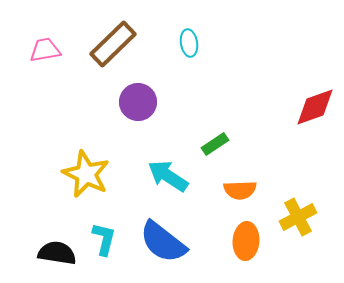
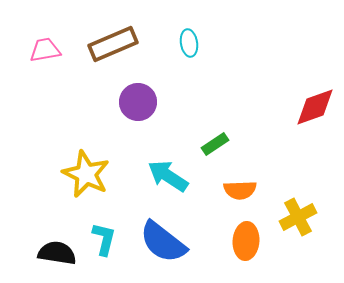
brown rectangle: rotated 21 degrees clockwise
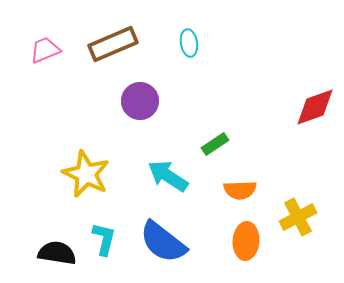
pink trapezoid: rotated 12 degrees counterclockwise
purple circle: moved 2 px right, 1 px up
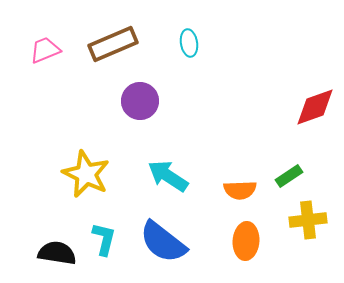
green rectangle: moved 74 px right, 32 px down
yellow cross: moved 10 px right, 3 px down; rotated 21 degrees clockwise
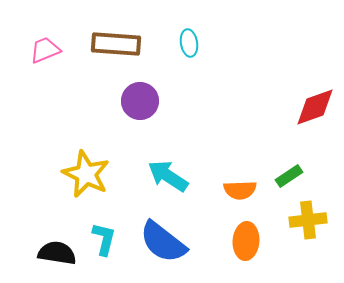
brown rectangle: moved 3 px right; rotated 27 degrees clockwise
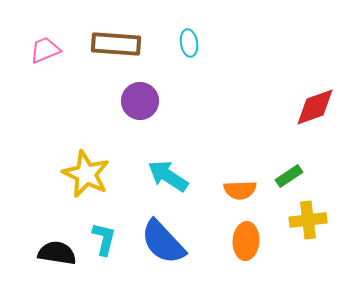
blue semicircle: rotated 9 degrees clockwise
